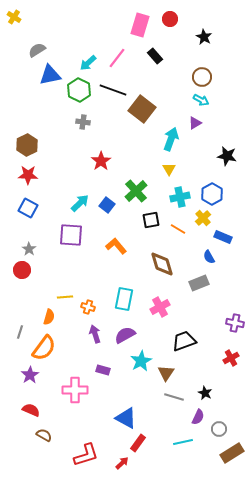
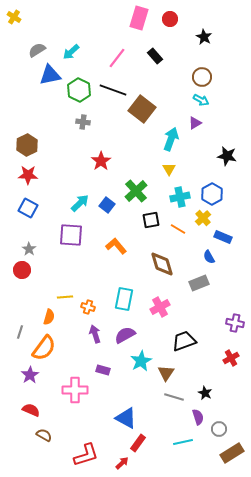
pink rectangle at (140, 25): moved 1 px left, 7 px up
cyan arrow at (88, 63): moved 17 px left, 11 px up
purple semicircle at (198, 417): rotated 42 degrees counterclockwise
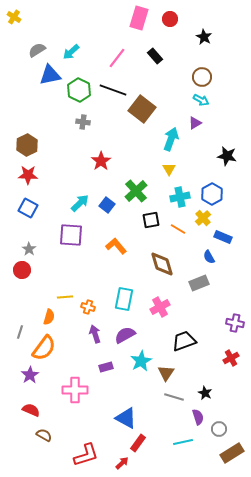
purple rectangle at (103, 370): moved 3 px right, 3 px up; rotated 32 degrees counterclockwise
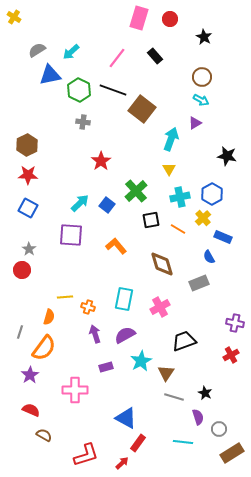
red cross at (231, 358): moved 3 px up
cyan line at (183, 442): rotated 18 degrees clockwise
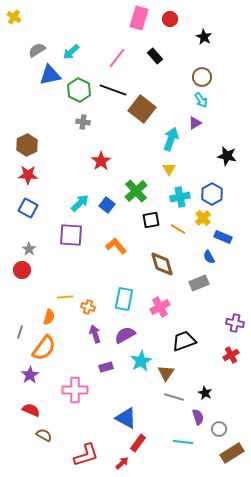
cyan arrow at (201, 100): rotated 28 degrees clockwise
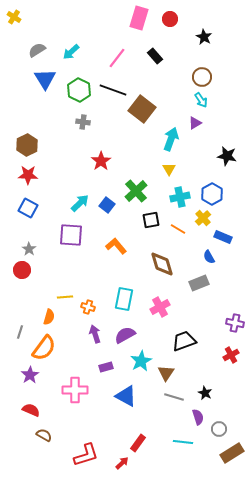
blue triangle at (50, 75): moved 5 px left, 4 px down; rotated 50 degrees counterclockwise
blue triangle at (126, 418): moved 22 px up
